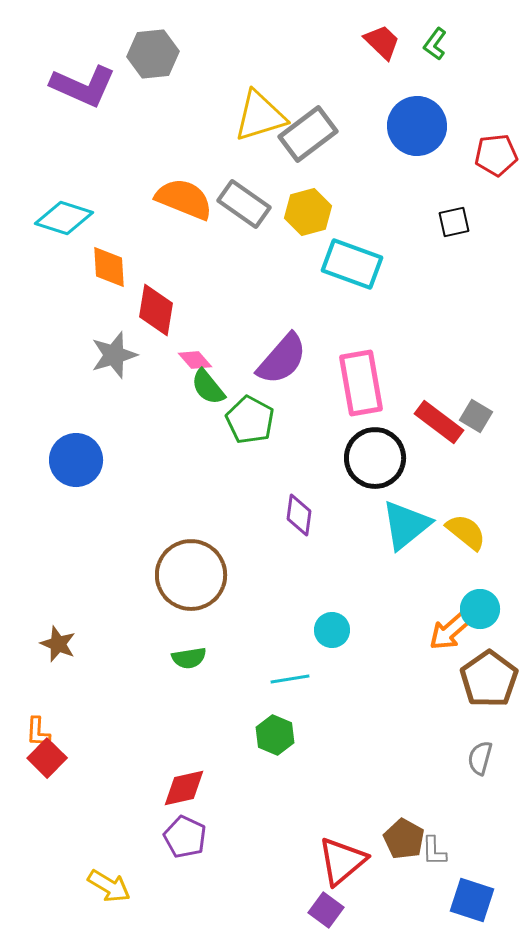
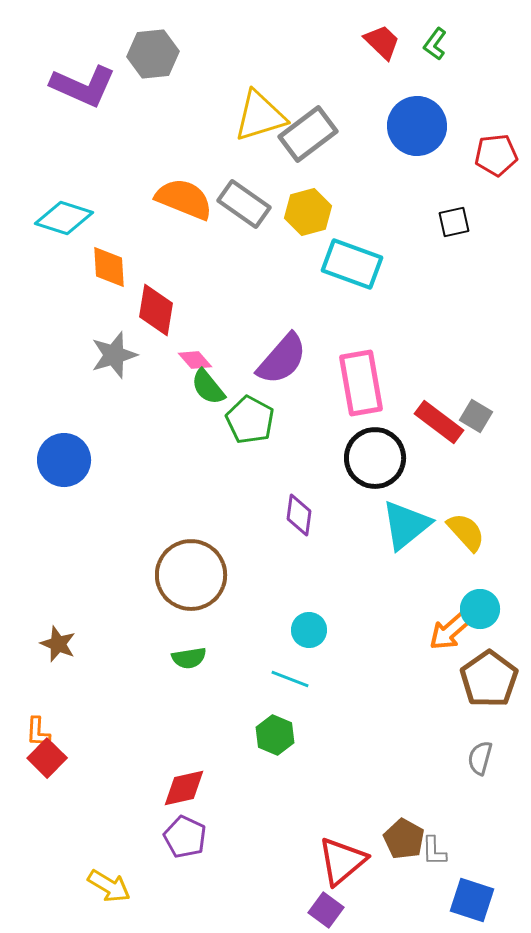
blue circle at (76, 460): moved 12 px left
yellow semicircle at (466, 532): rotated 9 degrees clockwise
cyan circle at (332, 630): moved 23 px left
cyan line at (290, 679): rotated 30 degrees clockwise
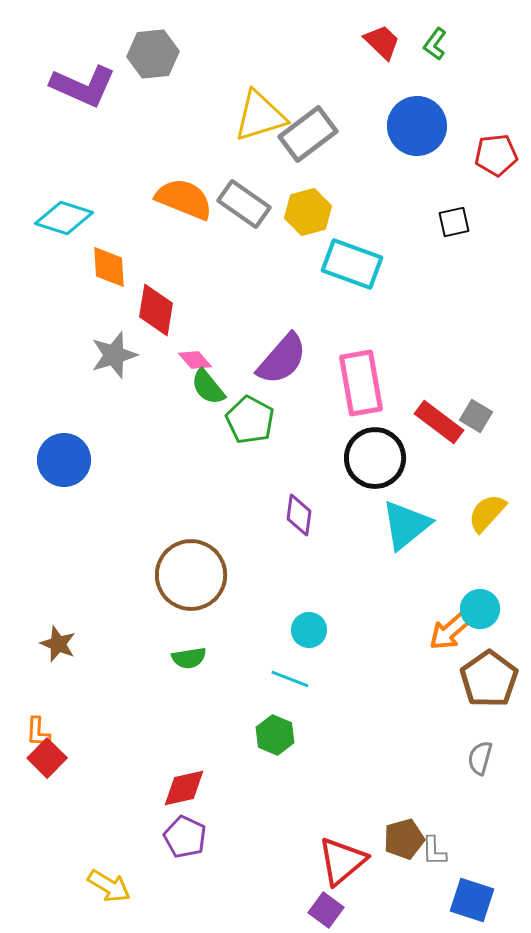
yellow semicircle at (466, 532): moved 21 px right, 19 px up; rotated 96 degrees counterclockwise
brown pentagon at (404, 839): rotated 27 degrees clockwise
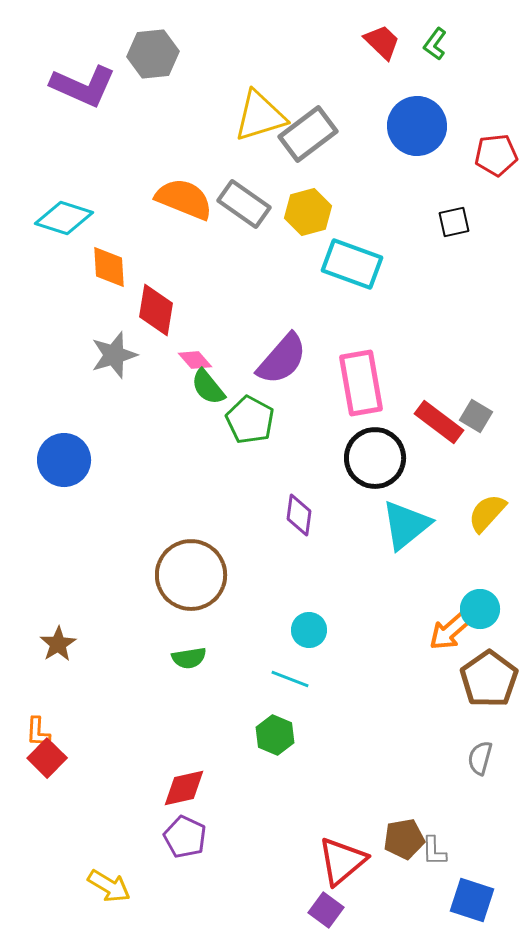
brown star at (58, 644): rotated 18 degrees clockwise
brown pentagon at (404, 839): rotated 6 degrees clockwise
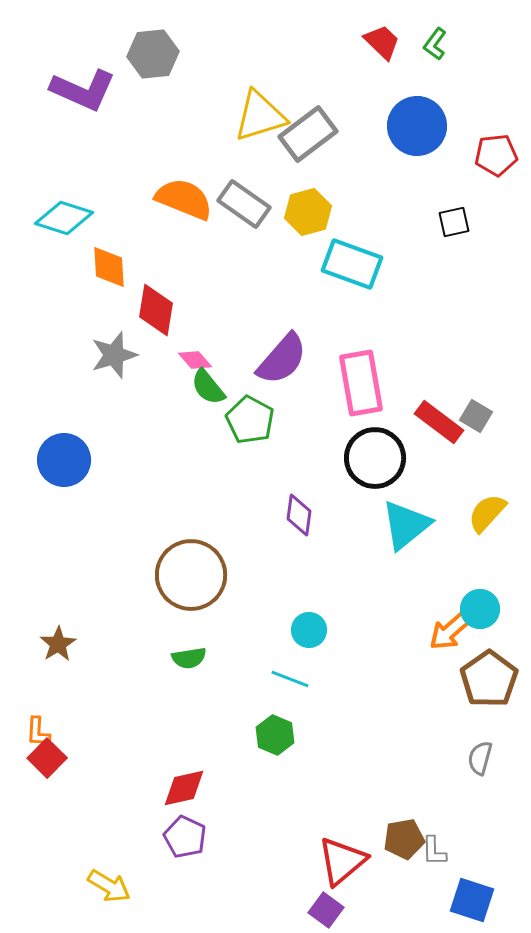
purple L-shape at (83, 86): moved 4 px down
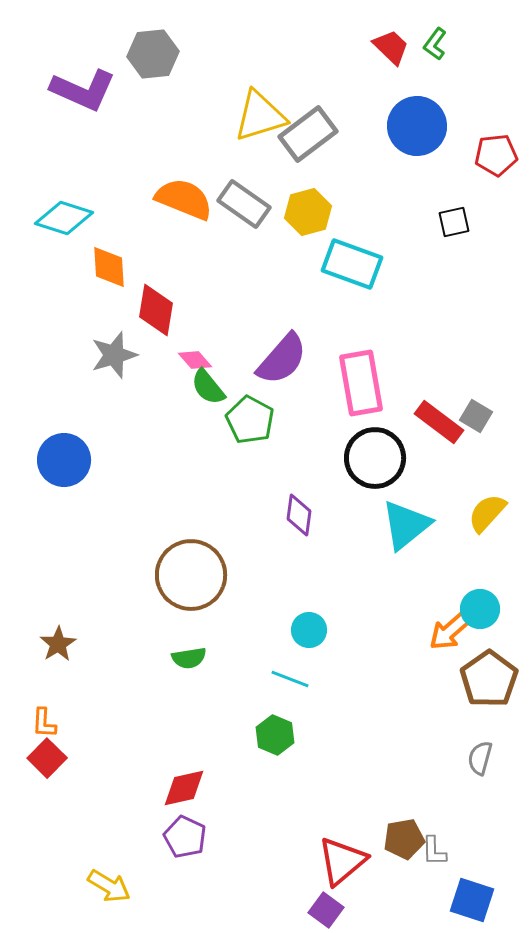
red trapezoid at (382, 42): moved 9 px right, 5 px down
orange L-shape at (38, 732): moved 6 px right, 9 px up
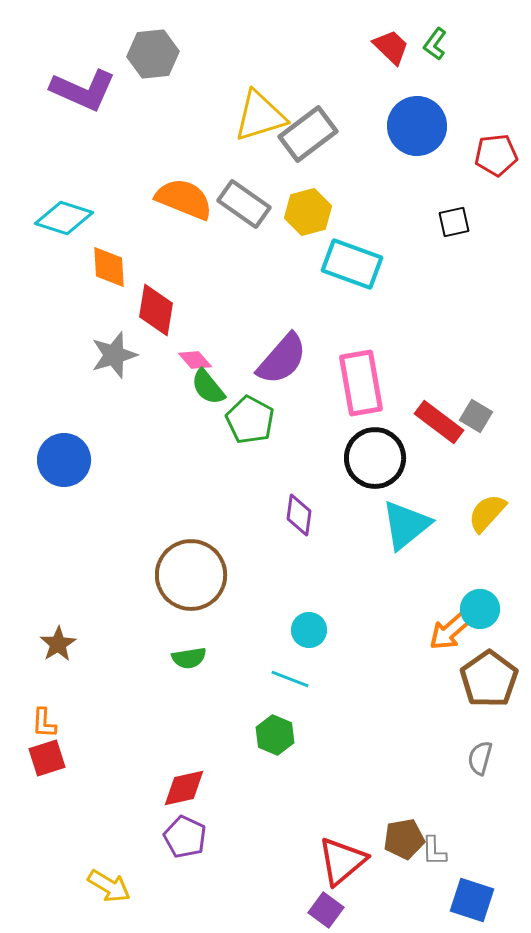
red square at (47, 758): rotated 27 degrees clockwise
